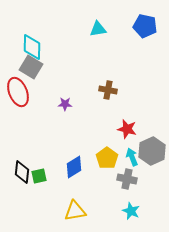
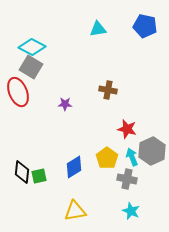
cyan diamond: rotated 64 degrees counterclockwise
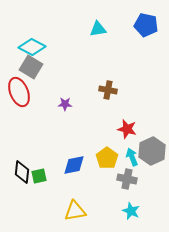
blue pentagon: moved 1 px right, 1 px up
red ellipse: moved 1 px right
blue diamond: moved 2 px up; rotated 20 degrees clockwise
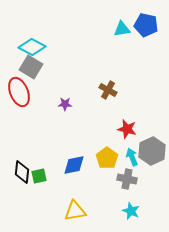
cyan triangle: moved 24 px right
brown cross: rotated 18 degrees clockwise
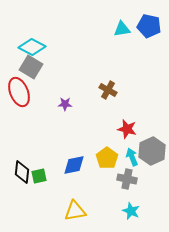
blue pentagon: moved 3 px right, 1 px down
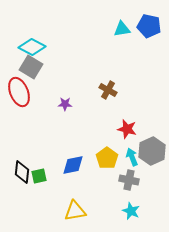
blue diamond: moved 1 px left
gray cross: moved 2 px right, 1 px down
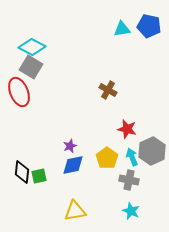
purple star: moved 5 px right, 42 px down; rotated 24 degrees counterclockwise
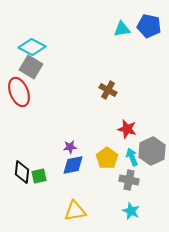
purple star: moved 1 px down; rotated 16 degrees clockwise
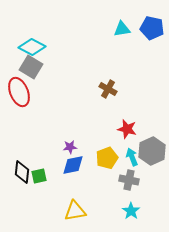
blue pentagon: moved 3 px right, 2 px down
brown cross: moved 1 px up
yellow pentagon: rotated 15 degrees clockwise
cyan star: rotated 12 degrees clockwise
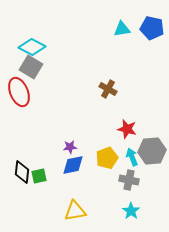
gray hexagon: rotated 20 degrees clockwise
